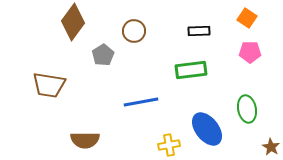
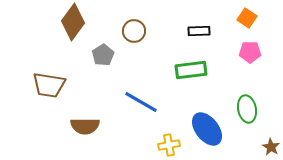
blue line: rotated 40 degrees clockwise
brown semicircle: moved 14 px up
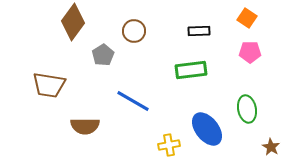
blue line: moved 8 px left, 1 px up
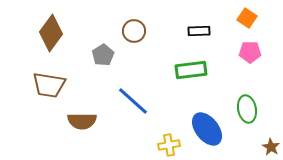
brown diamond: moved 22 px left, 11 px down
blue line: rotated 12 degrees clockwise
brown semicircle: moved 3 px left, 5 px up
